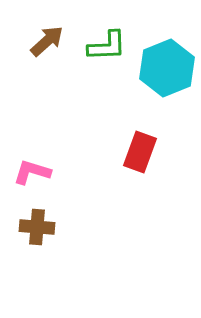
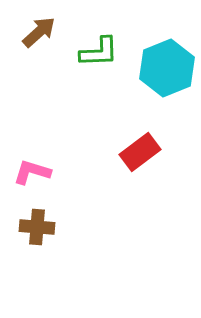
brown arrow: moved 8 px left, 9 px up
green L-shape: moved 8 px left, 6 px down
red rectangle: rotated 33 degrees clockwise
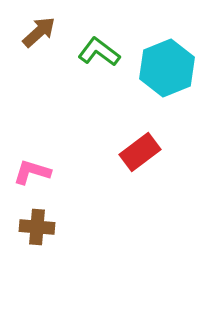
green L-shape: rotated 141 degrees counterclockwise
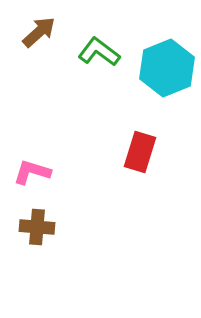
red rectangle: rotated 36 degrees counterclockwise
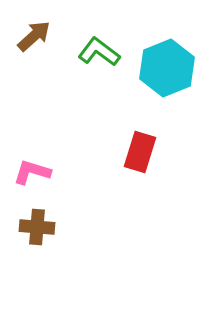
brown arrow: moved 5 px left, 4 px down
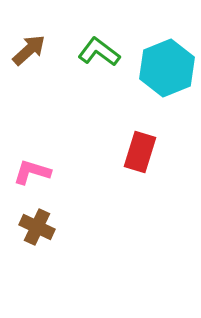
brown arrow: moved 5 px left, 14 px down
brown cross: rotated 20 degrees clockwise
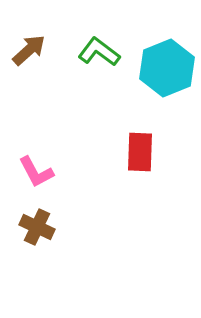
red rectangle: rotated 15 degrees counterclockwise
pink L-shape: moved 4 px right; rotated 135 degrees counterclockwise
